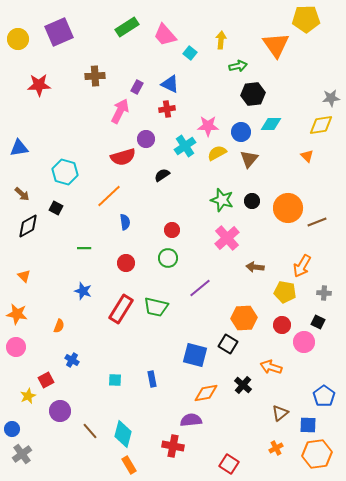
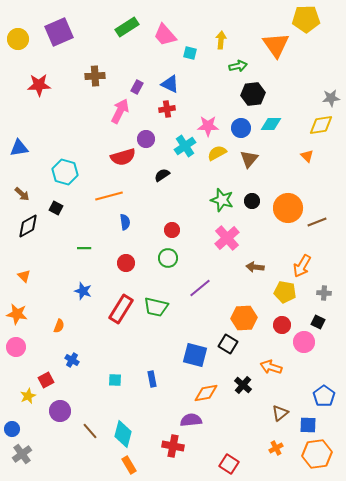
cyan square at (190, 53): rotated 24 degrees counterclockwise
blue circle at (241, 132): moved 4 px up
orange line at (109, 196): rotated 28 degrees clockwise
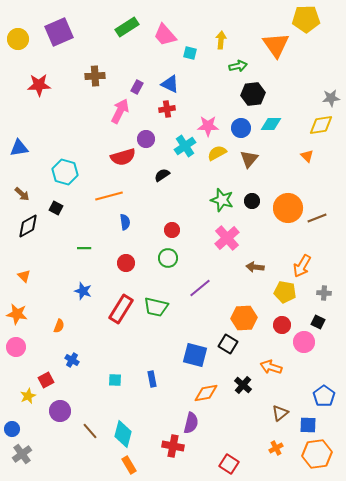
brown line at (317, 222): moved 4 px up
purple semicircle at (191, 420): moved 3 px down; rotated 110 degrees clockwise
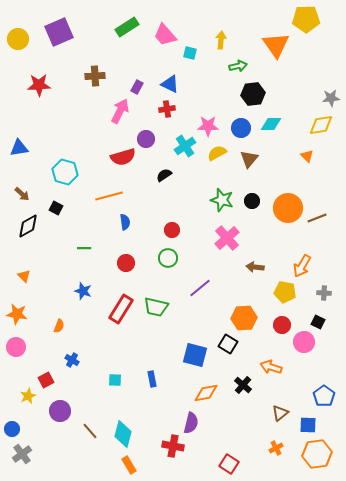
black semicircle at (162, 175): moved 2 px right
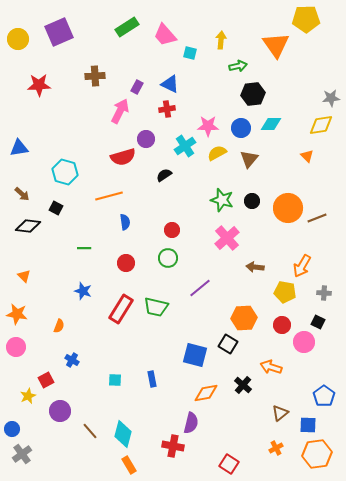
black diamond at (28, 226): rotated 35 degrees clockwise
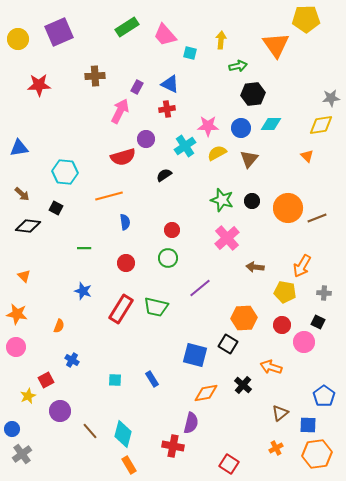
cyan hexagon at (65, 172): rotated 10 degrees counterclockwise
blue rectangle at (152, 379): rotated 21 degrees counterclockwise
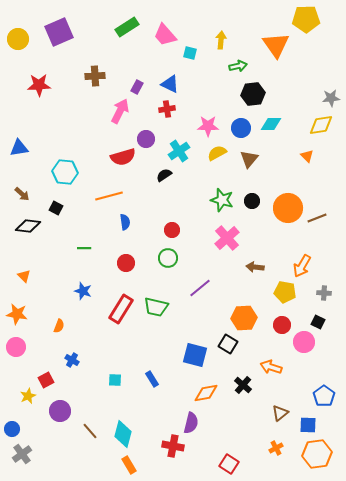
cyan cross at (185, 146): moved 6 px left, 5 px down
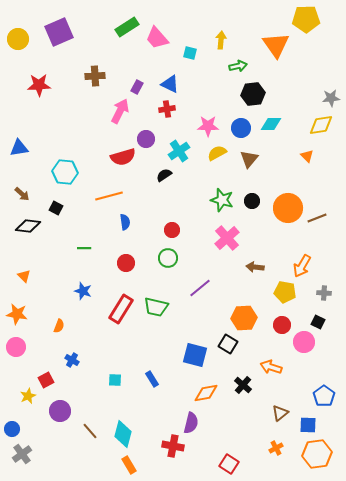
pink trapezoid at (165, 35): moved 8 px left, 3 px down
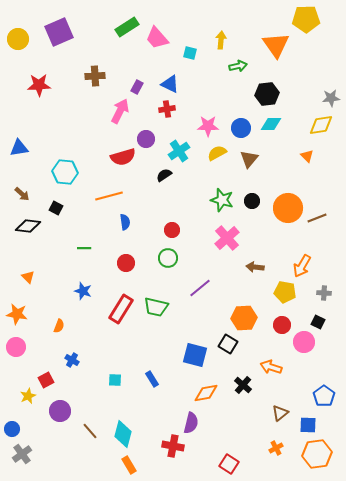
black hexagon at (253, 94): moved 14 px right
orange triangle at (24, 276): moved 4 px right, 1 px down
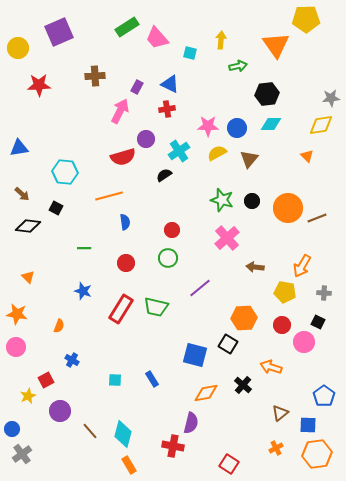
yellow circle at (18, 39): moved 9 px down
blue circle at (241, 128): moved 4 px left
